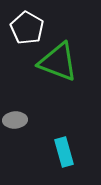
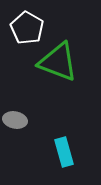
gray ellipse: rotated 15 degrees clockwise
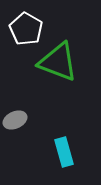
white pentagon: moved 1 px left, 1 px down
gray ellipse: rotated 35 degrees counterclockwise
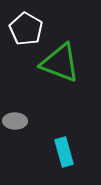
green triangle: moved 2 px right, 1 px down
gray ellipse: moved 1 px down; rotated 25 degrees clockwise
